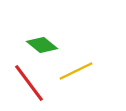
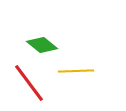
yellow line: rotated 24 degrees clockwise
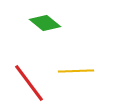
green diamond: moved 3 px right, 22 px up
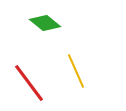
yellow line: rotated 68 degrees clockwise
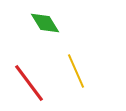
green diamond: rotated 20 degrees clockwise
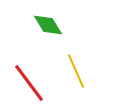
green diamond: moved 3 px right, 2 px down
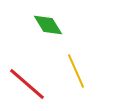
red line: moved 2 px left, 1 px down; rotated 12 degrees counterclockwise
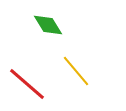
yellow line: rotated 16 degrees counterclockwise
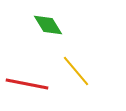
red line: rotated 30 degrees counterclockwise
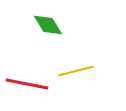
yellow line: rotated 64 degrees counterclockwise
